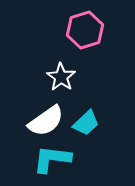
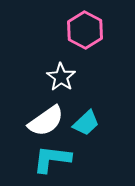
pink hexagon: rotated 15 degrees counterclockwise
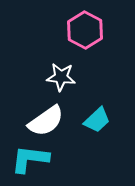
white star: rotated 28 degrees counterclockwise
cyan trapezoid: moved 11 px right, 3 px up
cyan L-shape: moved 22 px left
